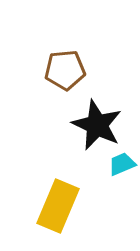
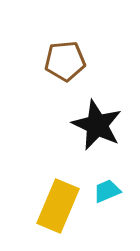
brown pentagon: moved 9 px up
cyan trapezoid: moved 15 px left, 27 px down
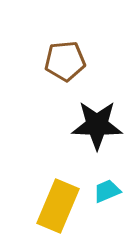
black star: rotated 24 degrees counterclockwise
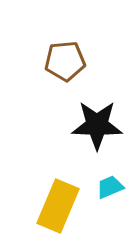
cyan trapezoid: moved 3 px right, 4 px up
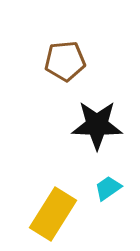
cyan trapezoid: moved 2 px left, 1 px down; rotated 12 degrees counterclockwise
yellow rectangle: moved 5 px left, 8 px down; rotated 9 degrees clockwise
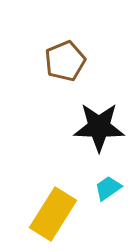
brown pentagon: rotated 18 degrees counterclockwise
black star: moved 2 px right, 2 px down
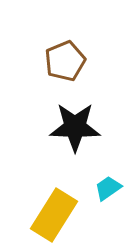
black star: moved 24 px left
yellow rectangle: moved 1 px right, 1 px down
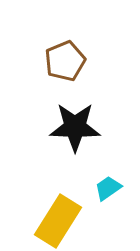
yellow rectangle: moved 4 px right, 6 px down
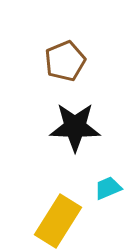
cyan trapezoid: rotated 12 degrees clockwise
